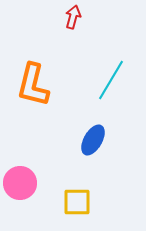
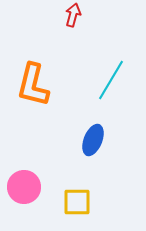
red arrow: moved 2 px up
blue ellipse: rotated 8 degrees counterclockwise
pink circle: moved 4 px right, 4 px down
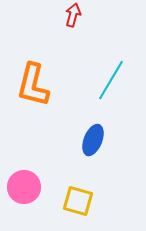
yellow square: moved 1 px right, 1 px up; rotated 16 degrees clockwise
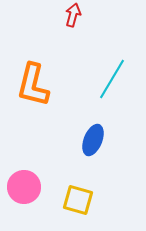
cyan line: moved 1 px right, 1 px up
yellow square: moved 1 px up
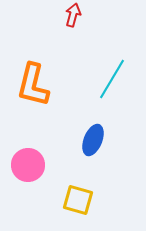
pink circle: moved 4 px right, 22 px up
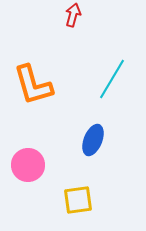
orange L-shape: rotated 30 degrees counterclockwise
yellow square: rotated 24 degrees counterclockwise
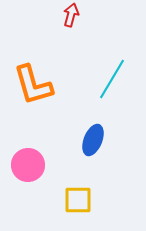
red arrow: moved 2 px left
yellow square: rotated 8 degrees clockwise
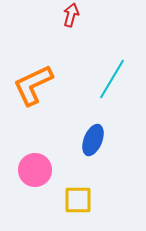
orange L-shape: rotated 81 degrees clockwise
pink circle: moved 7 px right, 5 px down
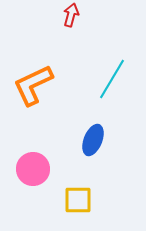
pink circle: moved 2 px left, 1 px up
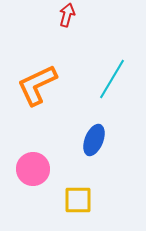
red arrow: moved 4 px left
orange L-shape: moved 4 px right
blue ellipse: moved 1 px right
